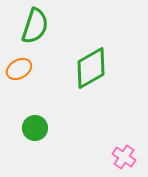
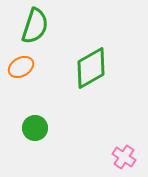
orange ellipse: moved 2 px right, 2 px up
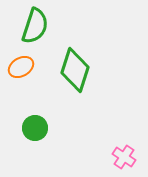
green diamond: moved 16 px left, 2 px down; rotated 42 degrees counterclockwise
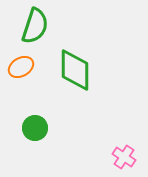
green diamond: rotated 18 degrees counterclockwise
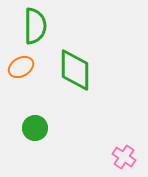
green semicircle: rotated 18 degrees counterclockwise
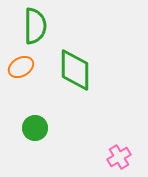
pink cross: moved 5 px left; rotated 25 degrees clockwise
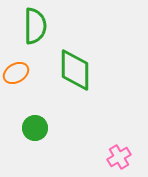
orange ellipse: moved 5 px left, 6 px down
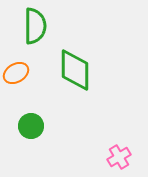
green circle: moved 4 px left, 2 px up
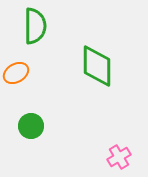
green diamond: moved 22 px right, 4 px up
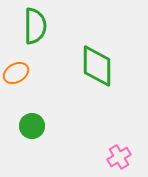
green circle: moved 1 px right
